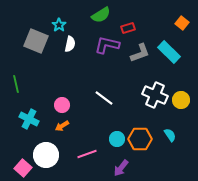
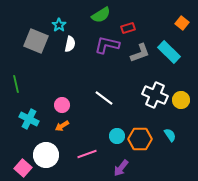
cyan circle: moved 3 px up
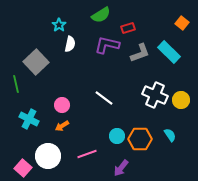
gray square: moved 21 px down; rotated 25 degrees clockwise
white circle: moved 2 px right, 1 px down
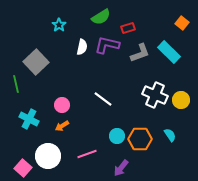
green semicircle: moved 2 px down
white semicircle: moved 12 px right, 3 px down
white line: moved 1 px left, 1 px down
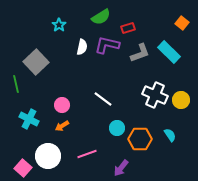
cyan circle: moved 8 px up
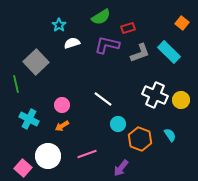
white semicircle: moved 10 px left, 4 px up; rotated 119 degrees counterclockwise
cyan circle: moved 1 px right, 4 px up
orange hexagon: rotated 20 degrees clockwise
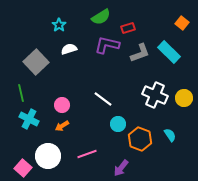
white semicircle: moved 3 px left, 6 px down
green line: moved 5 px right, 9 px down
yellow circle: moved 3 px right, 2 px up
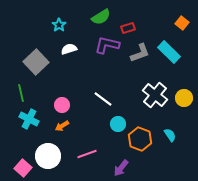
white cross: rotated 15 degrees clockwise
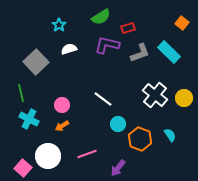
purple arrow: moved 3 px left
